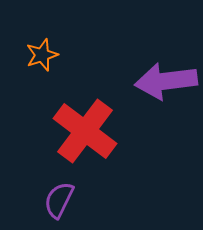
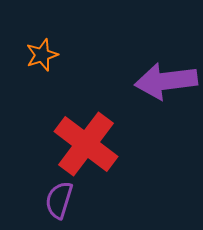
red cross: moved 1 px right, 13 px down
purple semicircle: rotated 9 degrees counterclockwise
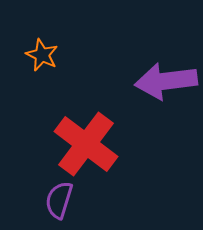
orange star: rotated 28 degrees counterclockwise
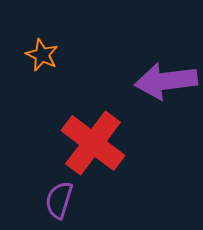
red cross: moved 7 px right, 1 px up
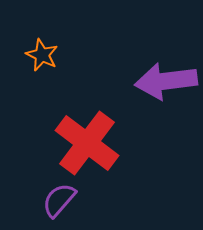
red cross: moved 6 px left
purple semicircle: rotated 24 degrees clockwise
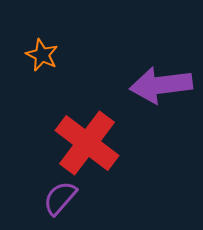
purple arrow: moved 5 px left, 4 px down
purple semicircle: moved 1 px right, 2 px up
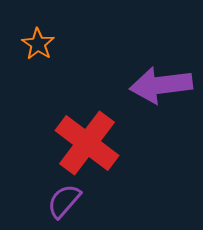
orange star: moved 4 px left, 11 px up; rotated 8 degrees clockwise
purple semicircle: moved 4 px right, 3 px down
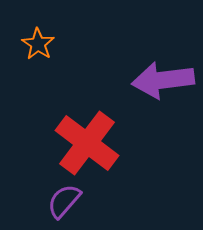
purple arrow: moved 2 px right, 5 px up
